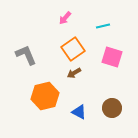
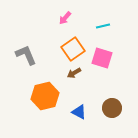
pink square: moved 10 px left, 1 px down
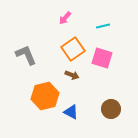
brown arrow: moved 2 px left, 2 px down; rotated 128 degrees counterclockwise
brown circle: moved 1 px left, 1 px down
blue triangle: moved 8 px left
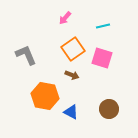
orange hexagon: rotated 24 degrees clockwise
brown circle: moved 2 px left
